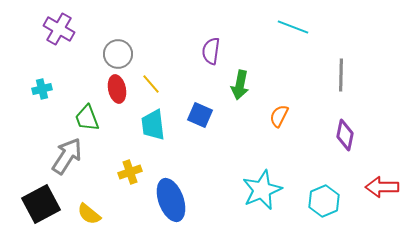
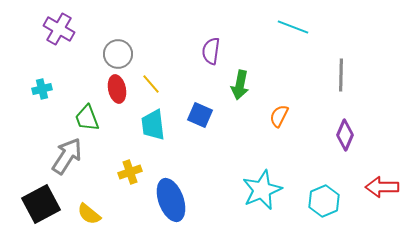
purple diamond: rotated 12 degrees clockwise
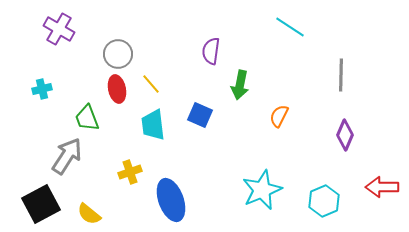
cyan line: moved 3 px left; rotated 12 degrees clockwise
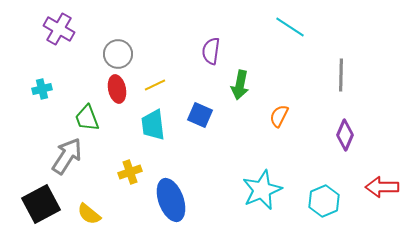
yellow line: moved 4 px right, 1 px down; rotated 75 degrees counterclockwise
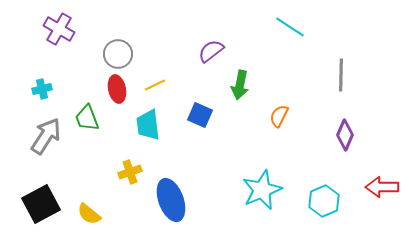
purple semicircle: rotated 44 degrees clockwise
cyan trapezoid: moved 5 px left
gray arrow: moved 21 px left, 20 px up
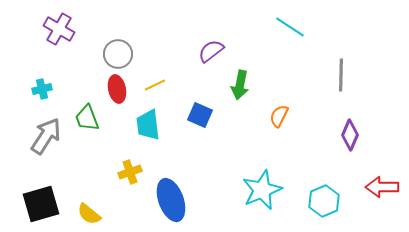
purple diamond: moved 5 px right
black square: rotated 12 degrees clockwise
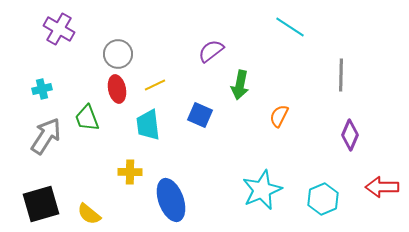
yellow cross: rotated 20 degrees clockwise
cyan hexagon: moved 1 px left, 2 px up
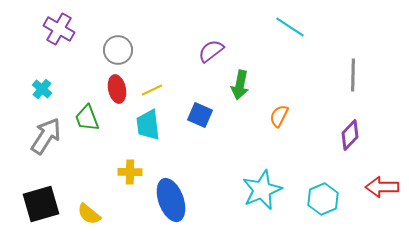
gray circle: moved 4 px up
gray line: moved 12 px right
yellow line: moved 3 px left, 5 px down
cyan cross: rotated 36 degrees counterclockwise
purple diamond: rotated 20 degrees clockwise
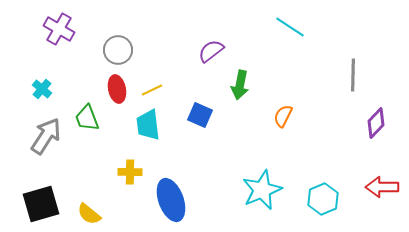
orange semicircle: moved 4 px right
purple diamond: moved 26 px right, 12 px up
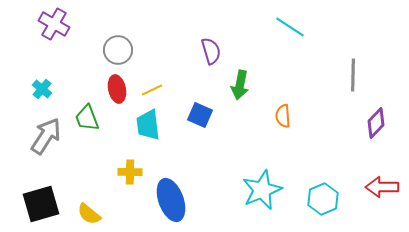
purple cross: moved 5 px left, 5 px up
purple semicircle: rotated 112 degrees clockwise
orange semicircle: rotated 30 degrees counterclockwise
